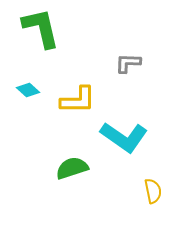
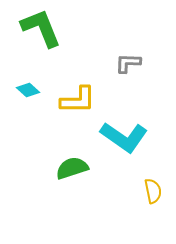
green L-shape: rotated 9 degrees counterclockwise
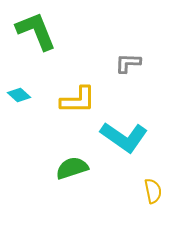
green L-shape: moved 5 px left, 3 px down
cyan diamond: moved 9 px left, 5 px down
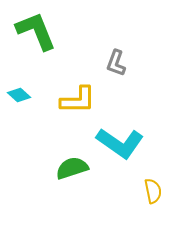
gray L-shape: moved 12 px left; rotated 72 degrees counterclockwise
cyan L-shape: moved 4 px left, 6 px down
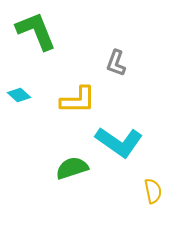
cyan L-shape: moved 1 px left, 1 px up
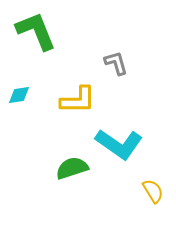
gray L-shape: rotated 144 degrees clockwise
cyan diamond: rotated 50 degrees counterclockwise
cyan L-shape: moved 2 px down
yellow semicircle: rotated 20 degrees counterclockwise
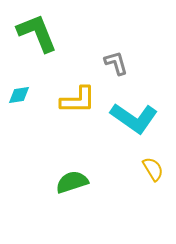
green L-shape: moved 1 px right, 2 px down
cyan L-shape: moved 15 px right, 26 px up
green semicircle: moved 14 px down
yellow semicircle: moved 22 px up
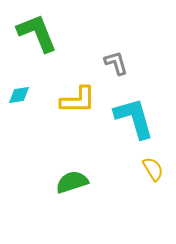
cyan L-shape: rotated 141 degrees counterclockwise
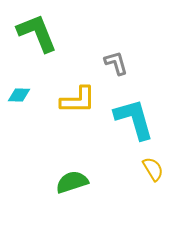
cyan diamond: rotated 10 degrees clockwise
cyan L-shape: moved 1 px down
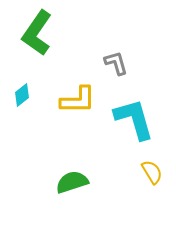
green L-shape: rotated 123 degrees counterclockwise
cyan diamond: moved 3 px right; rotated 40 degrees counterclockwise
yellow semicircle: moved 1 px left, 3 px down
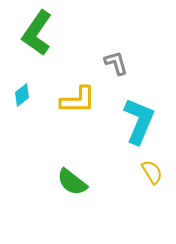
cyan L-shape: moved 5 px right, 2 px down; rotated 39 degrees clockwise
green semicircle: rotated 124 degrees counterclockwise
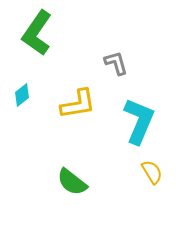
yellow L-shape: moved 4 px down; rotated 9 degrees counterclockwise
